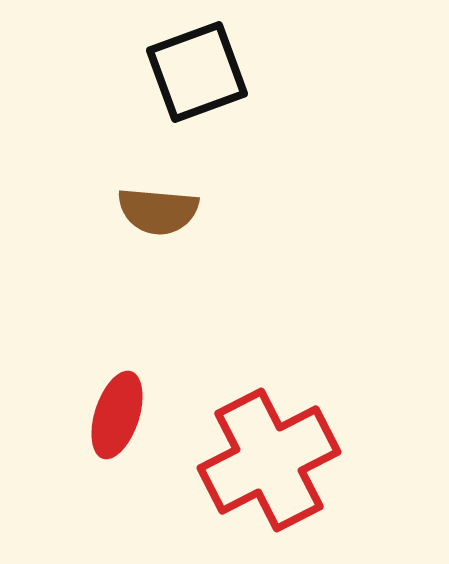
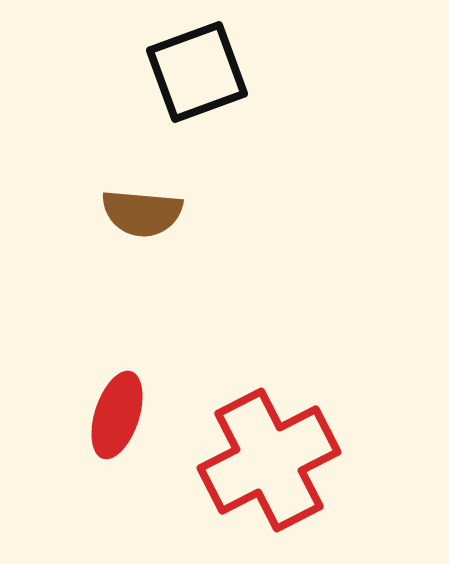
brown semicircle: moved 16 px left, 2 px down
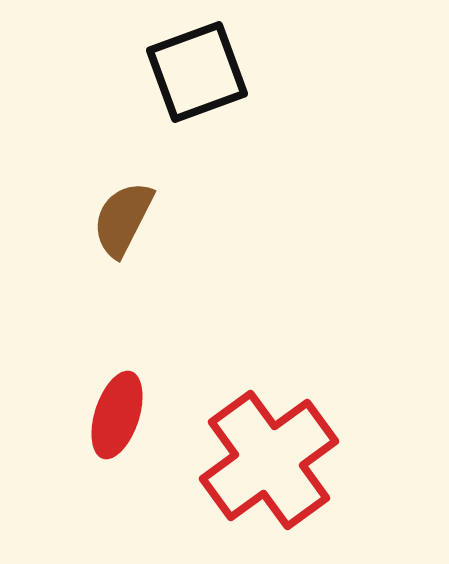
brown semicircle: moved 19 px left, 6 px down; rotated 112 degrees clockwise
red cross: rotated 9 degrees counterclockwise
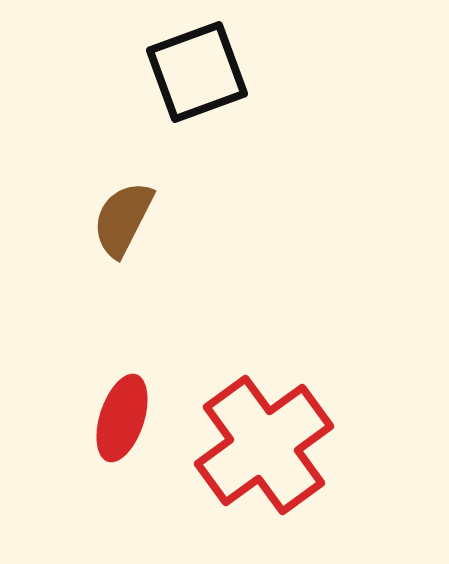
red ellipse: moved 5 px right, 3 px down
red cross: moved 5 px left, 15 px up
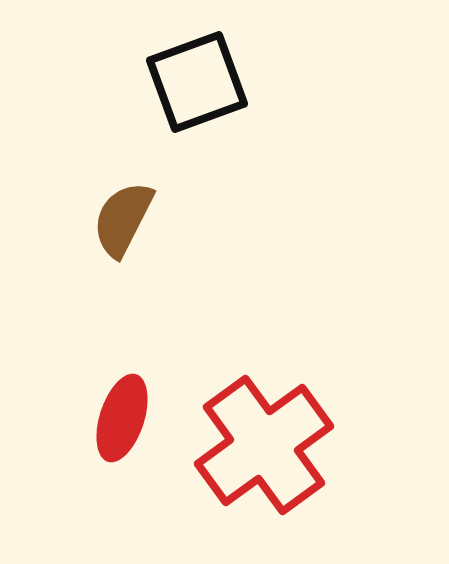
black square: moved 10 px down
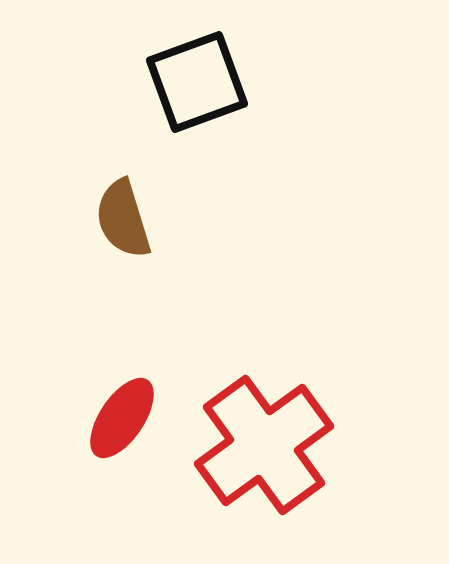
brown semicircle: rotated 44 degrees counterclockwise
red ellipse: rotated 16 degrees clockwise
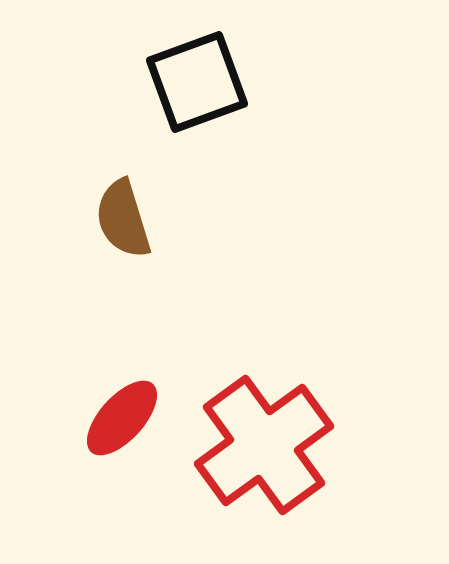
red ellipse: rotated 8 degrees clockwise
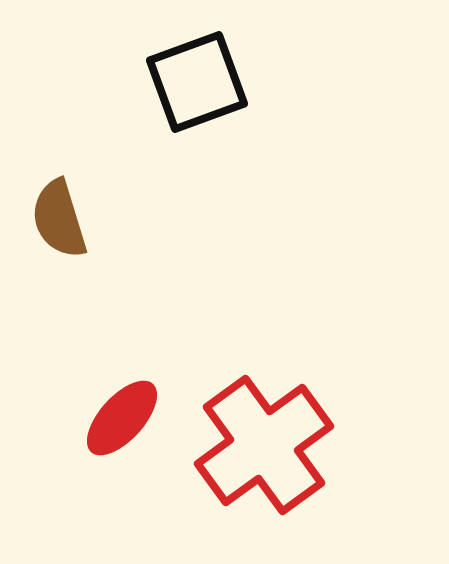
brown semicircle: moved 64 px left
